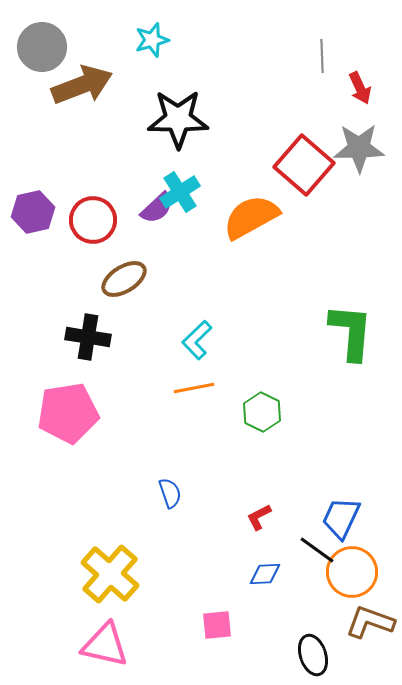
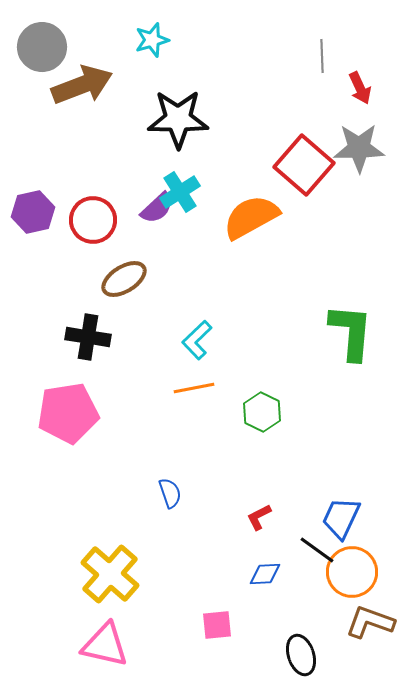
black ellipse: moved 12 px left
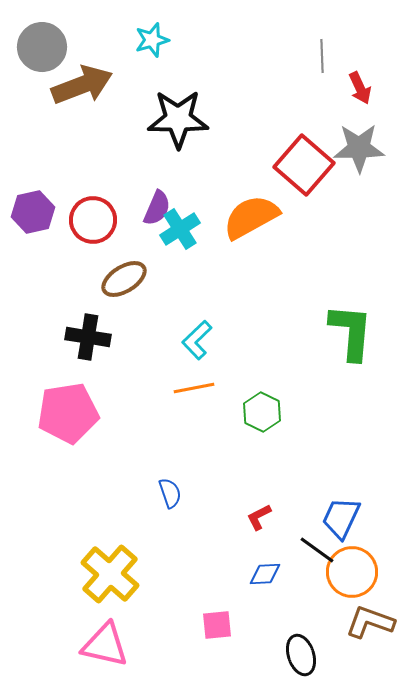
cyan cross: moved 37 px down
purple semicircle: rotated 24 degrees counterclockwise
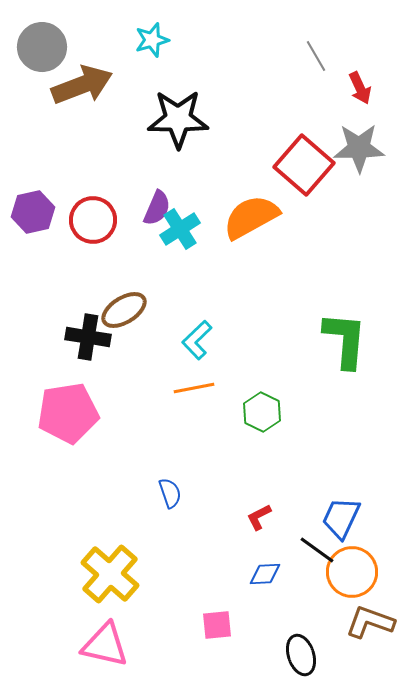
gray line: moved 6 px left; rotated 28 degrees counterclockwise
brown ellipse: moved 31 px down
green L-shape: moved 6 px left, 8 px down
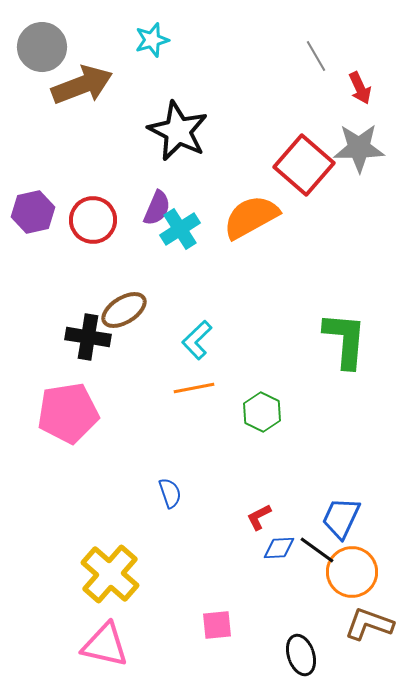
black star: moved 12 px down; rotated 26 degrees clockwise
blue diamond: moved 14 px right, 26 px up
brown L-shape: moved 1 px left, 2 px down
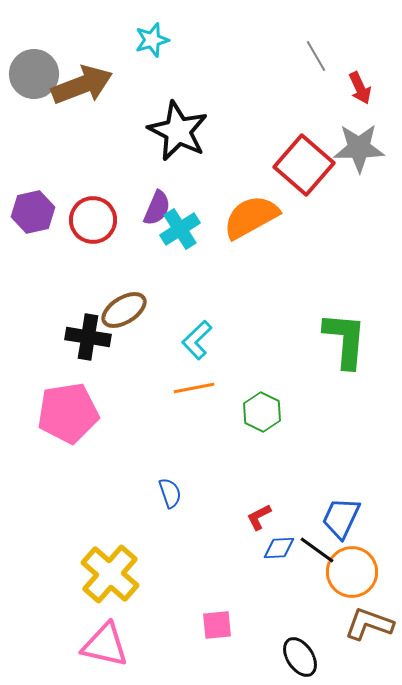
gray circle: moved 8 px left, 27 px down
black ellipse: moved 1 px left, 2 px down; rotated 15 degrees counterclockwise
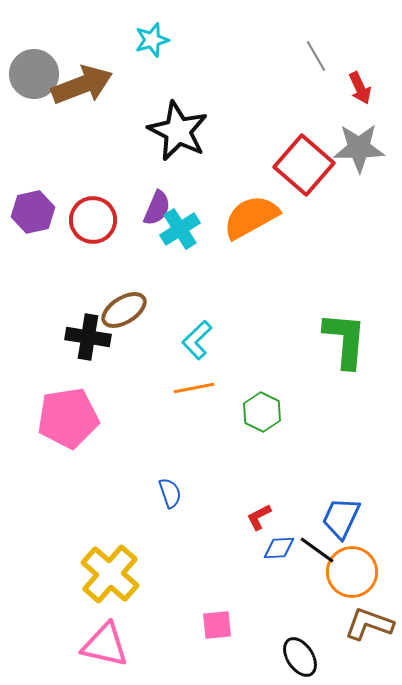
pink pentagon: moved 5 px down
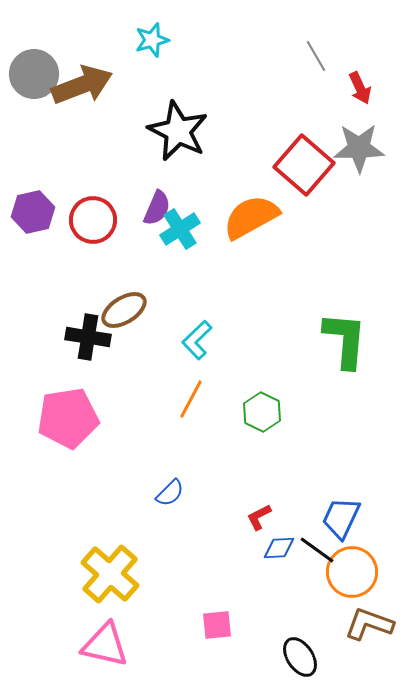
orange line: moved 3 px left, 11 px down; rotated 51 degrees counterclockwise
blue semicircle: rotated 64 degrees clockwise
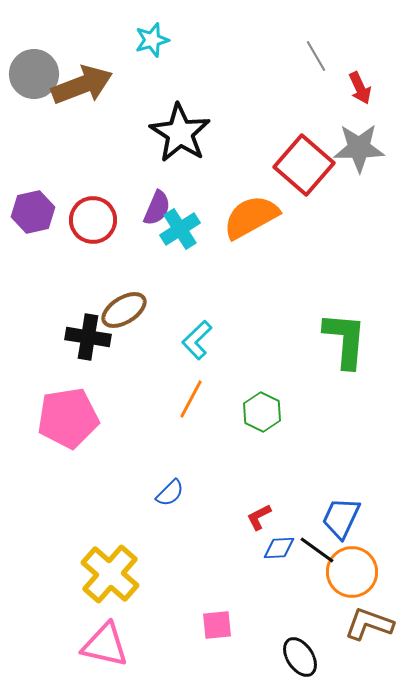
black star: moved 2 px right, 2 px down; rotated 6 degrees clockwise
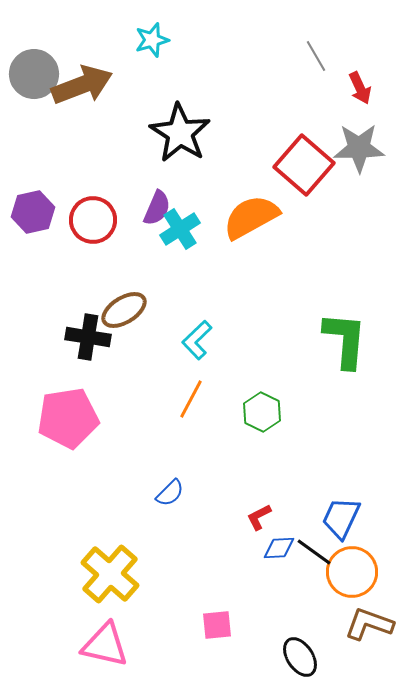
black line: moved 3 px left, 2 px down
